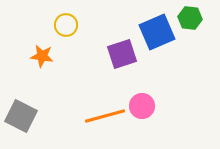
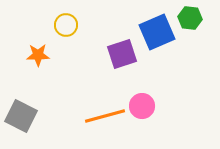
orange star: moved 4 px left, 1 px up; rotated 10 degrees counterclockwise
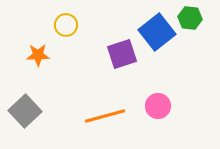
blue square: rotated 15 degrees counterclockwise
pink circle: moved 16 px right
gray square: moved 4 px right, 5 px up; rotated 20 degrees clockwise
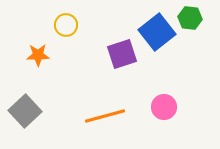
pink circle: moved 6 px right, 1 px down
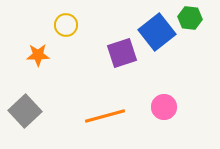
purple square: moved 1 px up
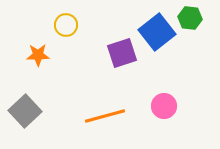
pink circle: moved 1 px up
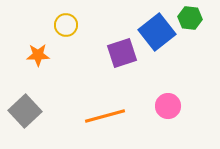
pink circle: moved 4 px right
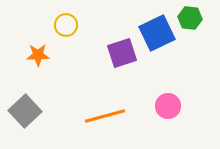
blue square: moved 1 px down; rotated 12 degrees clockwise
